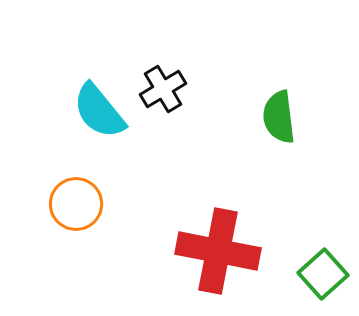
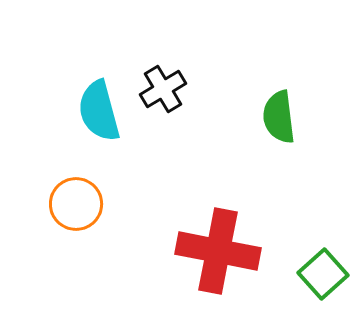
cyan semicircle: rotated 24 degrees clockwise
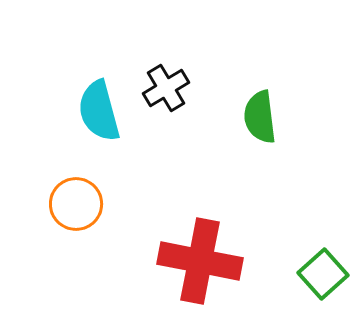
black cross: moved 3 px right, 1 px up
green semicircle: moved 19 px left
red cross: moved 18 px left, 10 px down
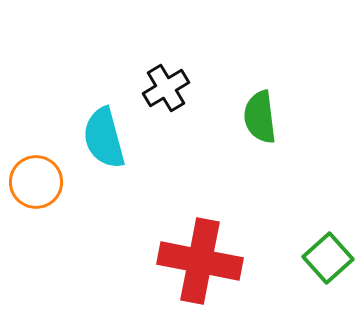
cyan semicircle: moved 5 px right, 27 px down
orange circle: moved 40 px left, 22 px up
green square: moved 5 px right, 16 px up
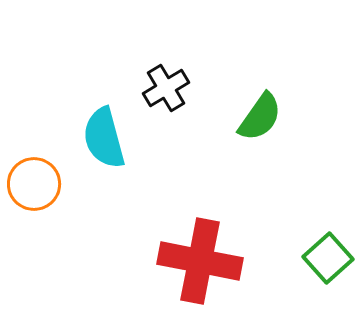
green semicircle: rotated 138 degrees counterclockwise
orange circle: moved 2 px left, 2 px down
